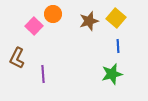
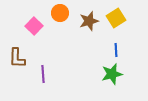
orange circle: moved 7 px right, 1 px up
yellow square: rotated 18 degrees clockwise
blue line: moved 2 px left, 4 px down
brown L-shape: rotated 25 degrees counterclockwise
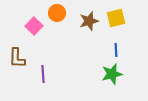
orange circle: moved 3 px left
yellow square: rotated 18 degrees clockwise
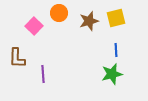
orange circle: moved 2 px right
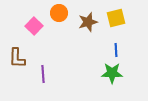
brown star: moved 1 px left, 1 px down
green star: moved 1 px up; rotated 15 degrees clockwise
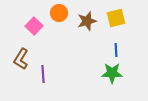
brown star: moved 1 px left, 1 px up
brown L-shape: moved 4 px right, 1 px down; rotated 30 degrees clockwise
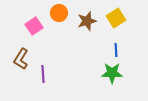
yellow square: rotated 18 degrees counterclockwise
pink square: rotated 12 degrees clockwise
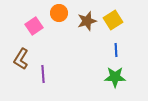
yellow square: moved 3 px left, 2 px down
green star: moved 3 px right, 4 px down
